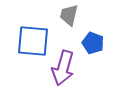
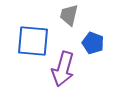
purple arrow: moved 1 px down
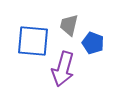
gray trapezoid: moved 10 px down
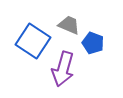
gray trapezoid: rotated 100 degrees clockwise
blue square: rotated 28 degrees clockwise
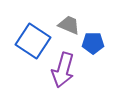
blue pentagon: rotated 20 degrees counterclockwise
purple arrow: moved 1 px down
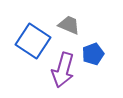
blue pentagon: moved 11 px down; rotated 20 degrees counterclockwise
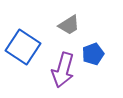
gray trapezoid: rotated 125 degrees clockwise
blue square: moved 10 px left, 6 px down
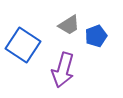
blue square: moved 2 px up
blue pentagon: moved 3 px right, 18 px up
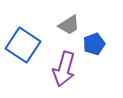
blue pentagon: moved 2 px left, 8 px down
purple arrow: moved 1 px right, 1 px up
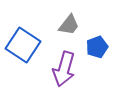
gray trapezoid: rotated 20 degrees counterclockwise
blue pentagon: moved 3 px right, 3 px down
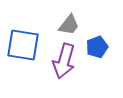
blue square: rotated 24 degrees counterclockwise
purple arrow: moved 8 px up
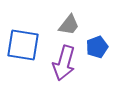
purple arrow: moved 2 px down
